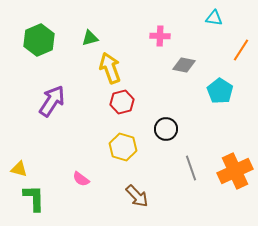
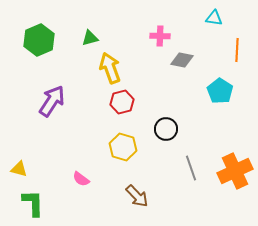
orange line: moved 4 px left; rotated 30 degrees counterclockwise
gray diamond: moved 2 px left, 5 px up
green L-shape: moved 1 px left, 5 px down
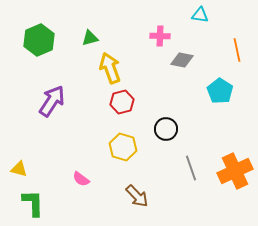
cyan triangle: moved 14 px left, 3 px up
orange line: rotated 15 degrees counterclockwise
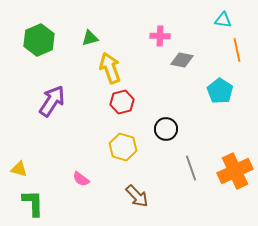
cyan triangle: moved 23 px right, 5 px down
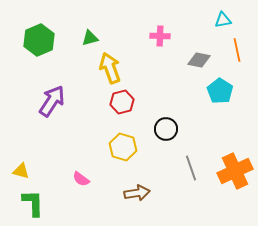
cyan triangle: rotated 18 degrees counterclockwise
gray diamond: moved 17 px right
yellow triangle: moved 2 px right, 2 px down
brown arrow: moved 3 px up; rotated 55 degrees counterclockwise
